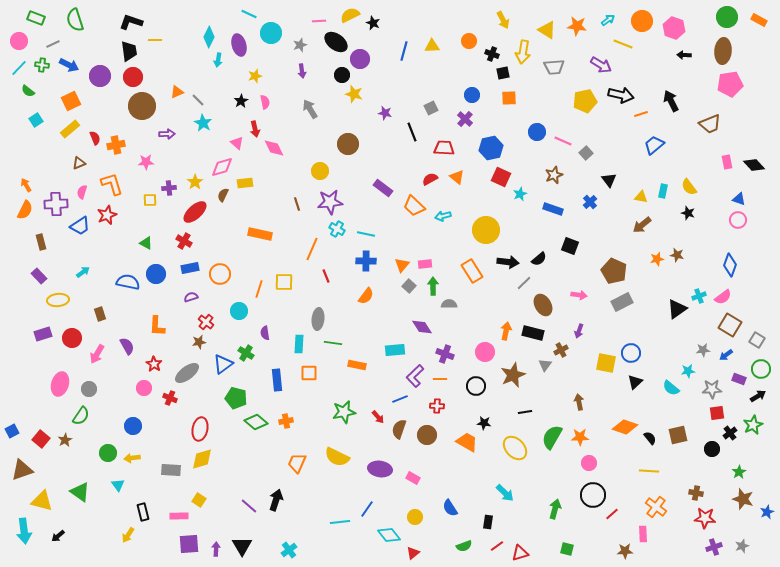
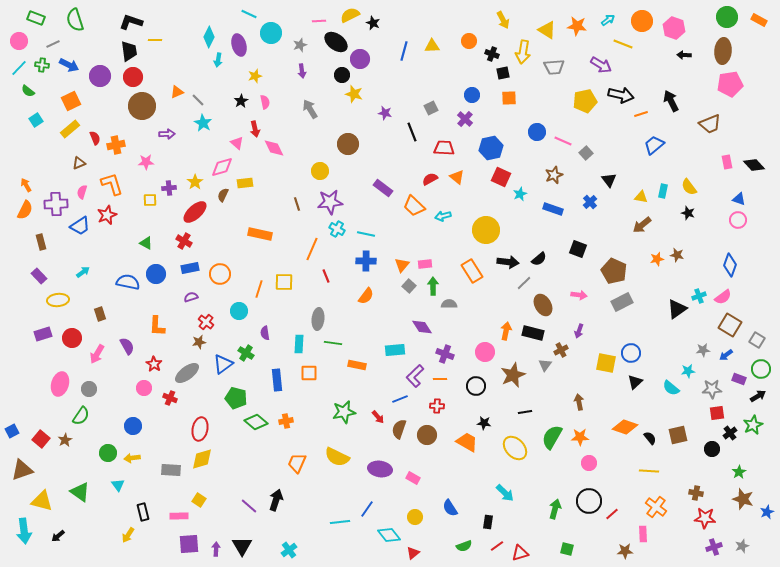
black square at (570, 246): moved 8 px right, 3 px down
black circle at (593, 495): moved 4 px left, 6 px down
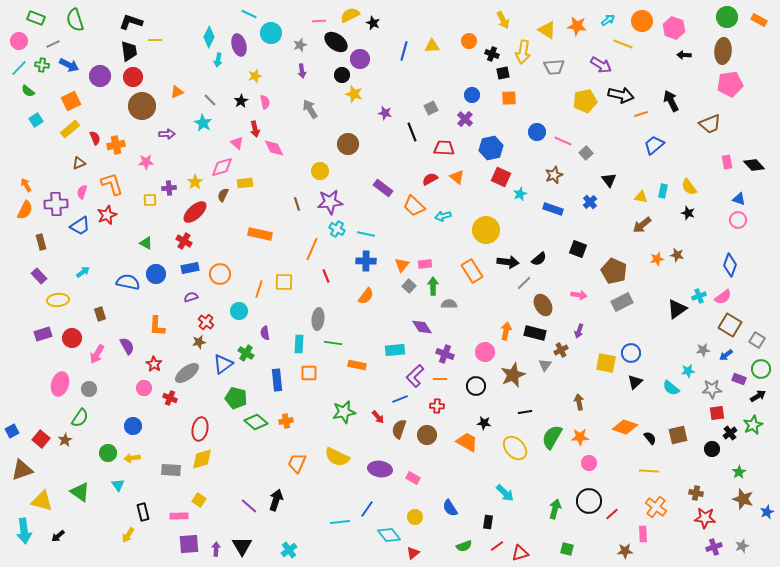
gray line at (198, 100): moved 12 px right
black rectangle at (533, 333): moved 2 px right
green semicircle at (81, 416): moved 1 px left, 2 px down
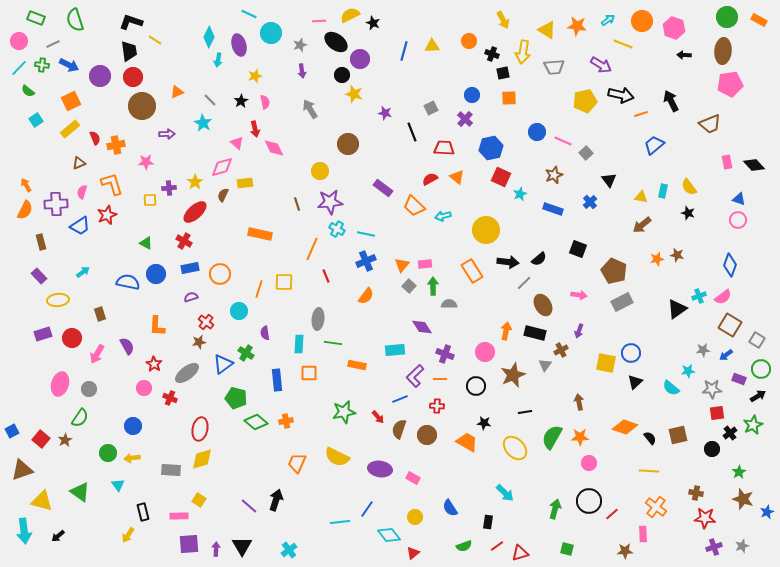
yellow line at (155, 40): rotated 32 degrees clockwise
blue cross at (366, 261): rotated 24 degrees counterclockwise
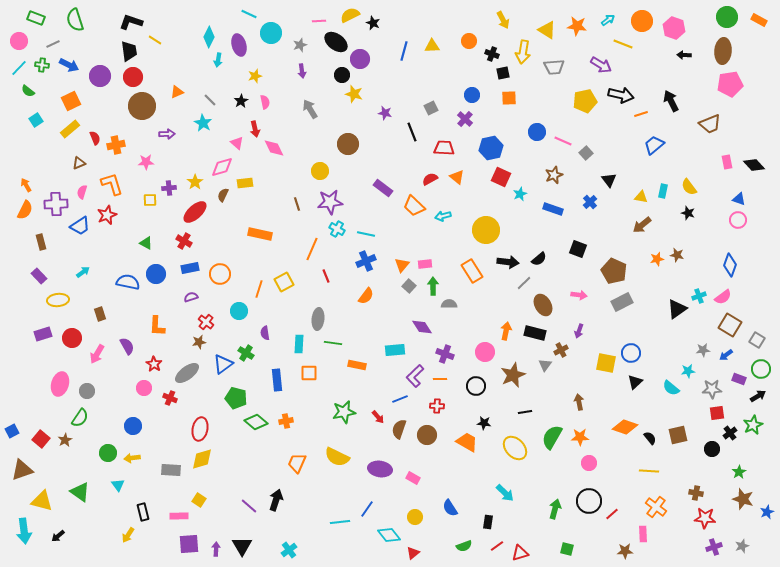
yellow square at (284, 282): rotated 30 degrees counterclockwise
gray circle at (89, 389): moved 2 px left, 2 px down
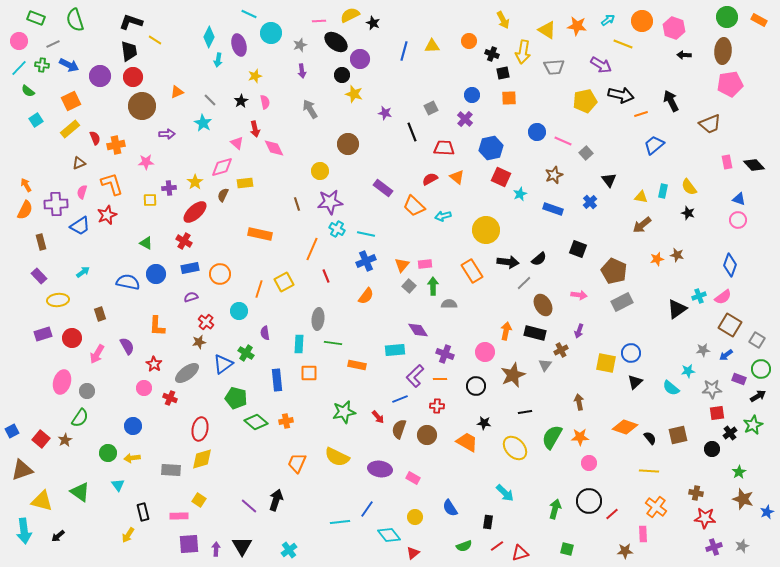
purple diamond at (422, 327): moved 4 px left, 3 px down
pink ellipse at (60, 384): moved 2 px right, 2 px up
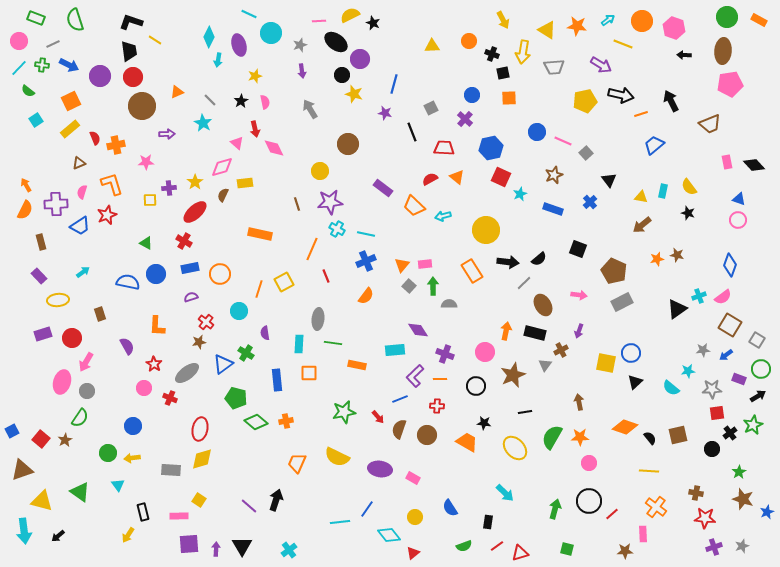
blue line at (404, 51): moved 10 px left, 33 px down
pink arrow at (97, 354): moved 11 px left, 8 px down
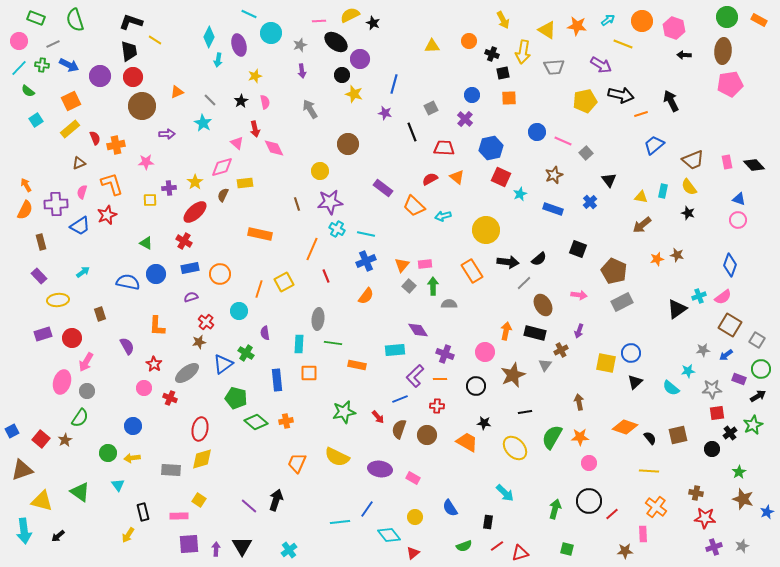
brown trapezoid at (710, 124): moved 17 px left, 36 px down
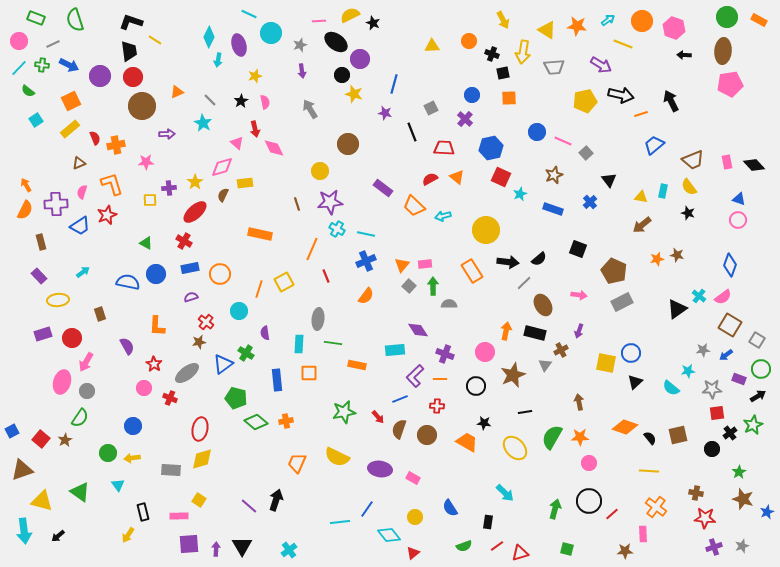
cyan cross at (699, 296): rotated 32 degrees counterclockwise
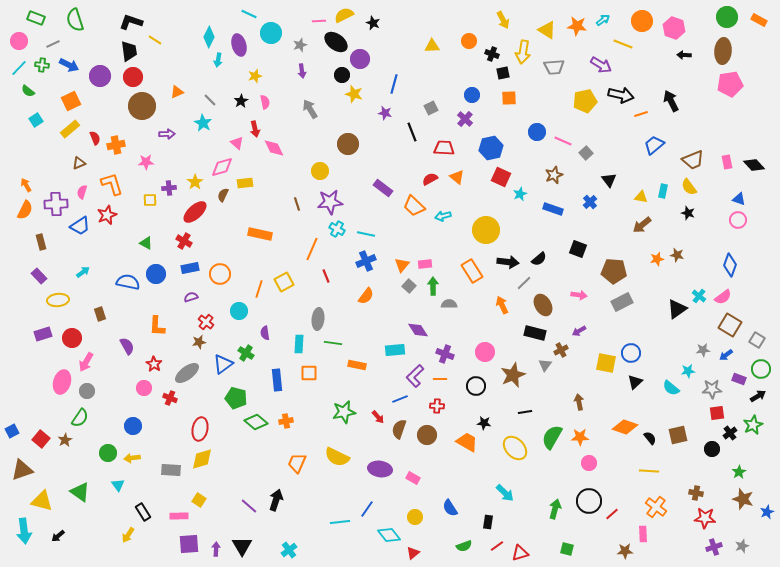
yellow semicircle at (350, 15): moved 6 px left
cyan arrow at (608, 20): moved 5 px left
brown pentagon at (614, 271): rotated 20 degrees counterclockwise
orange arrow at (506, 331): moved 4 px left, 26 px up; rotated 36 degrees counterclockwise
purple arrow at (579, 331): rotated 40 degrees clockwise
black rectangle at (143, 512): rotated 18 degrees counterclockwise
